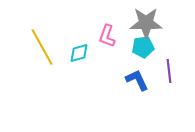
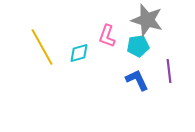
gray star: moved 1 px right, 3 px up; rotated 16 degrees clockwise
cyan pentagon: moved 5 px left, 1 px up
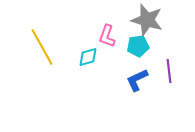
cyan diamond: moved 9 px right, 4 px down
blue L-shape: rotated 90 degrees counterclockwise
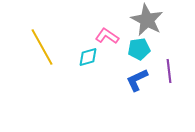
gray star: rotated 12 degrees clockwise
pink L-shape: rotated 105 degrees clockwise
cyan pentagon: moved 1 px right, 3 px down
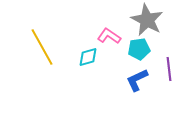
pink L-shape: moved 2 px right
purple line: moved 2 px up
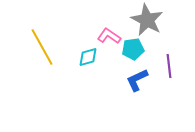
cyan pentagon: moved 6 px left
purple line: moved 3 px up
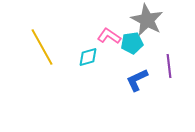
cyan pentagon: moved 1 px left, 6 px up
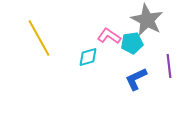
yellow line: moved 3 px left, 9 px up
blue L-shape: moved 1 px left, 1 px up
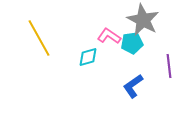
gray star: moved 4 px left
blue L-shape: moved 3 px left, 7 px down; rotated 10 degrees counterclockwise
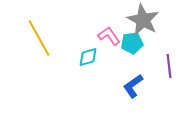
pink L-shape: rotated 20 degrees clockwise
